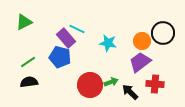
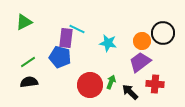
purple rectangle: rotated 48 degrees clockwise
green arrow: rotated 48 degrees counterclockwise
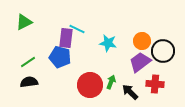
black circle: moved 18 px down
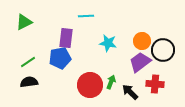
cyan line: moved 9 px right, 13 px up; rotated 28 degrees counterclockwise
black circle: moved 1 px up
blue pentagon: moved 1 px down; rotated 25 degrees counterclockwise
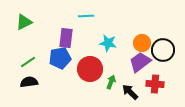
orange circle: moved 2 px down
red circle: moved 16 px up
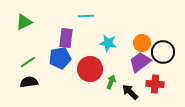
black circle: moved 2 px down
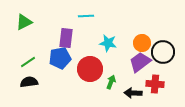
black arrow: moved 3 px right, 1 px down; rotated 42 degrees counterclockwise
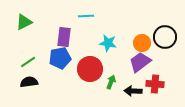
purple rectangle: moved 2 px left, 1 px up
black circle: moved 2 px right, 15 px up
black arrow: moved 2 px up
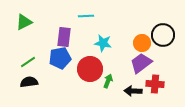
black circle: moved 2 px left, 2 px up
cyan star: moved 5 px left
purple trapezoid: moved 1 px right, 1 px down
green arrow: moved 3 px left, 1 px up
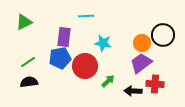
red circle: moved 5 px left, 3 px up
green arrow: rotated 24 degrees clockwise
